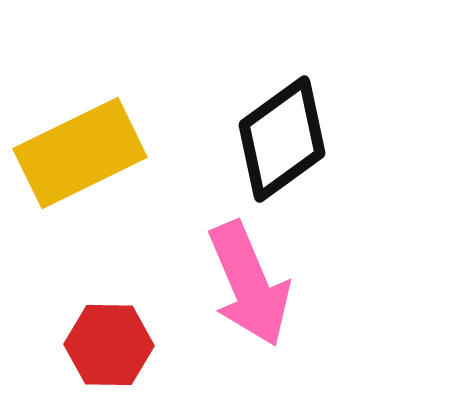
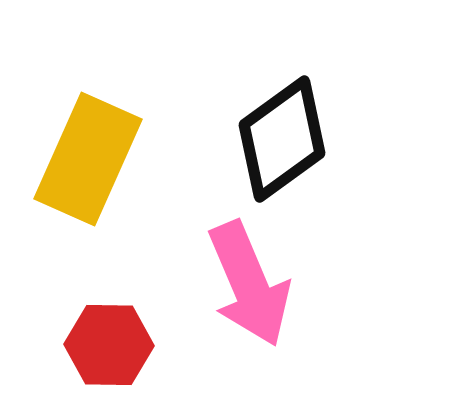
yellow rectangle: moved 8 px right, 6 px down; rotated 40 degrees counterclockwise
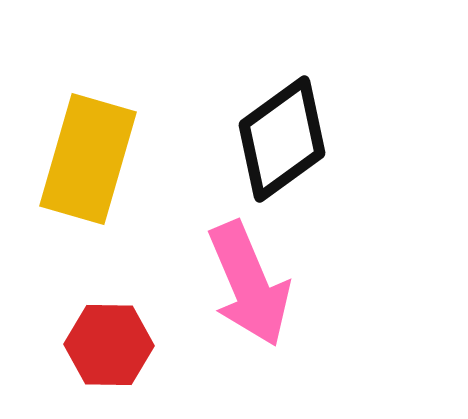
yellow rectangle: rotated 8 degrees counterclockwise
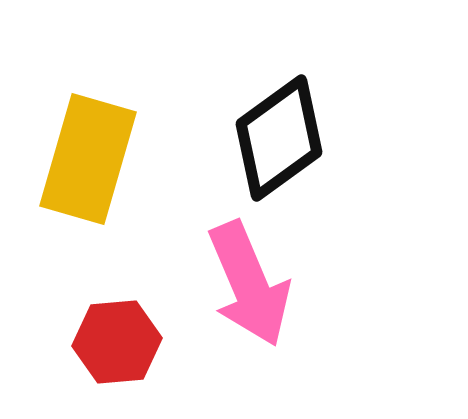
black diamond: moved 3 px left, 1 px up
red hexagon: moved 8 px right, 3 px up; rotated 6 degrees counterclockwise
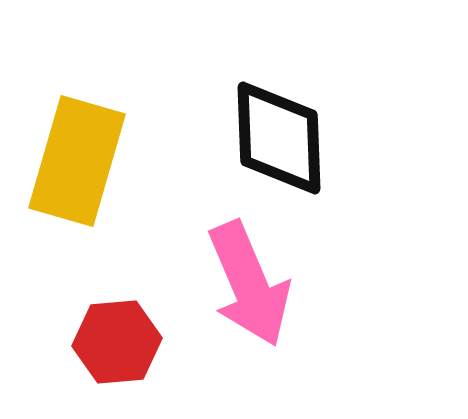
black diamond: rotated 56 degrees counterclockwise
yellow rectangle: moved 11 px left, 2 px down
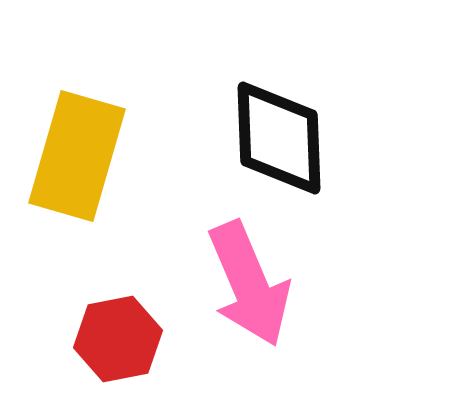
yellow rectangle: moved 5 px up
red hexagon: moved 1 px right, 3 px up; rotated 6 degrees counterclockwise
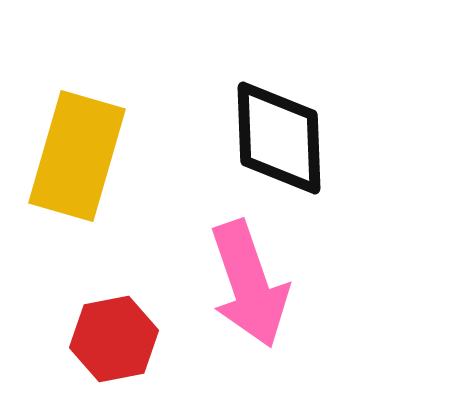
pink arrow: rotated 4 degrees clockwise
red hexagon: moved 4 px left
